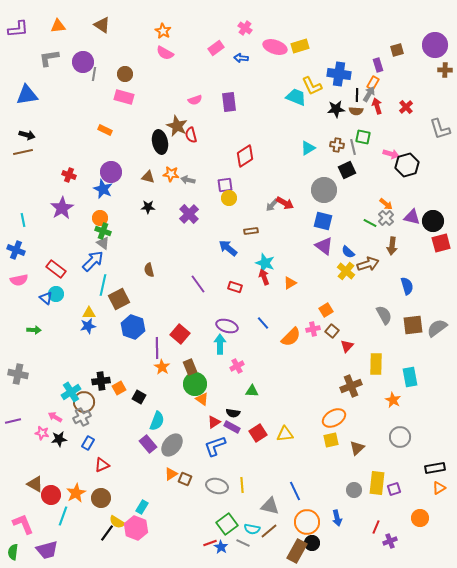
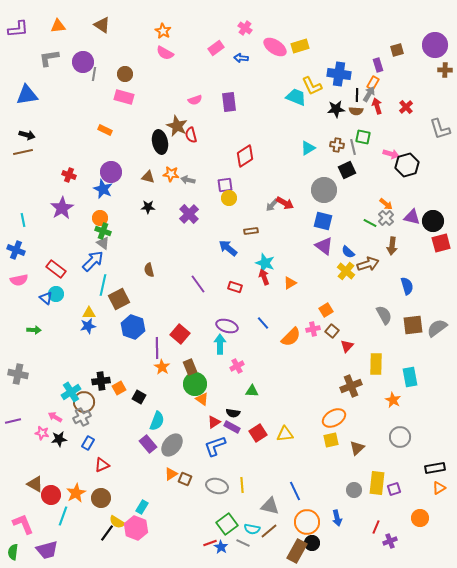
pink ellipse at (275, 47): rotated 15 degrees clockwise
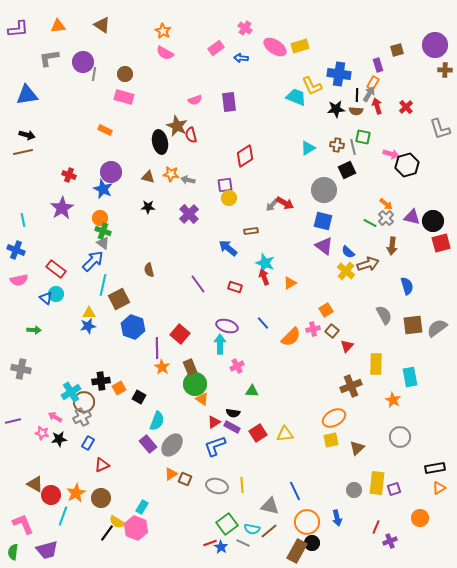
gray cross at (18, 374): moved 3 px right, 5 px up
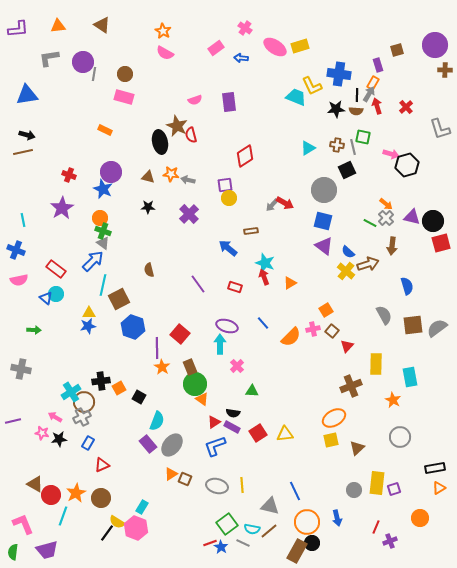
pink cross at (237, 366): rotated 16 degrees counterclockwise
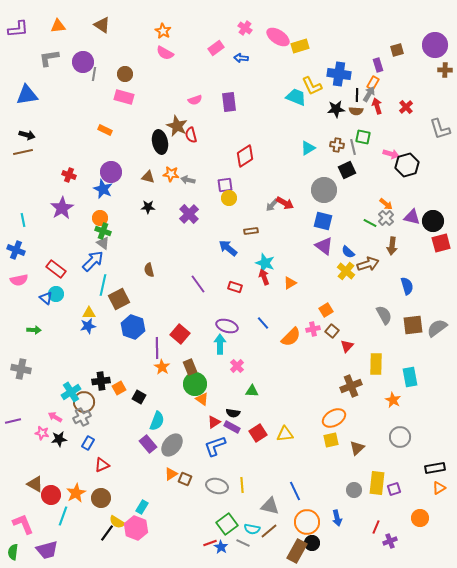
pink ellipse at (275, 47): moved 3 px right, 10 px up
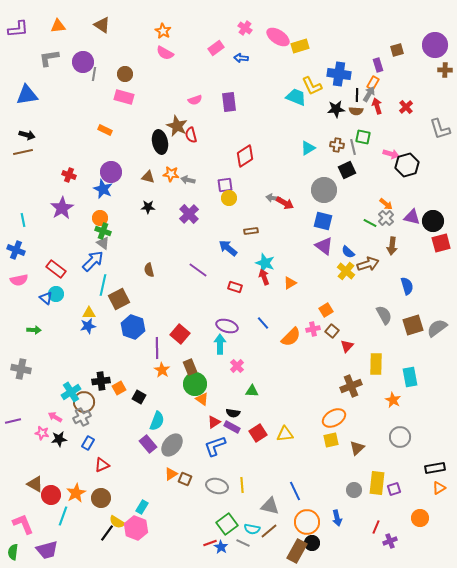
gray arrow at (272, 205): moved 1 px right, 7 px up; rotated 56 degrees clockwise
purple line at (198, 284): moved 14 px up; rotated 18 degrees counterclockwise
brown square at (413, 325): rotated 10 degrees counterclockwise
orange star at (162, 367): moved 3 px down
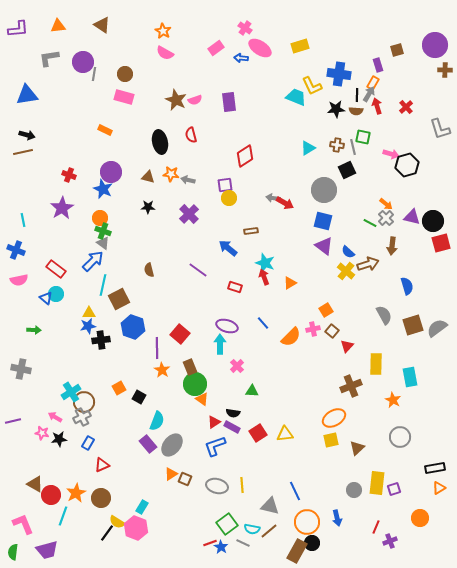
pink ellipse at (278, 37): moved 18 px left, 11 px down
brown star at (177, 126): moved 1 px left, 26 px up
black cross at (101, 381): moved 41 px up
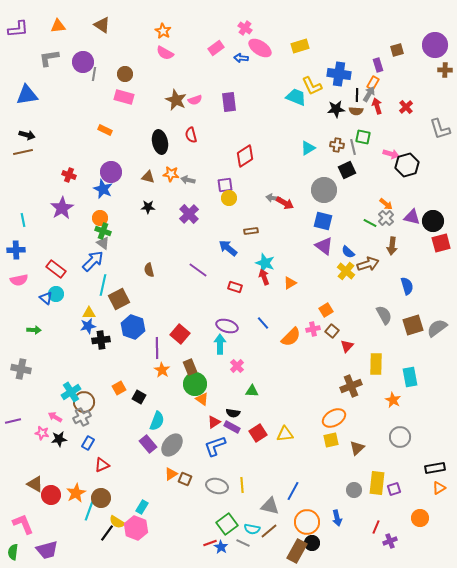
blue cross at (16, 250): rotated 24 degrees counterclockwise
blue line at (295, 491): moved 2 px left; rotated 54 degrees clockwise
cyan line at (63, 516): moved 26 px right, 5 px up
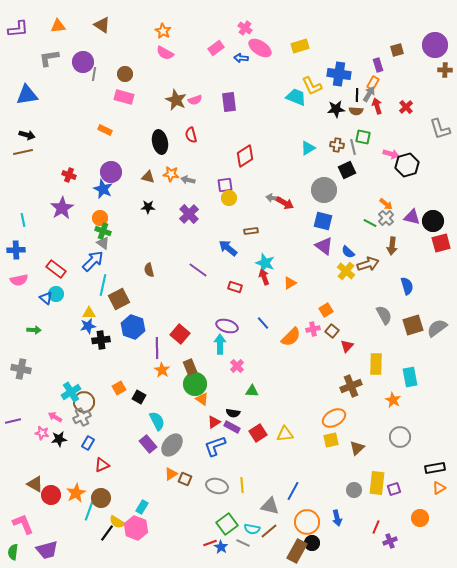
cyan semicircle at (157, 421): rotated 48 degrees counterclockwise
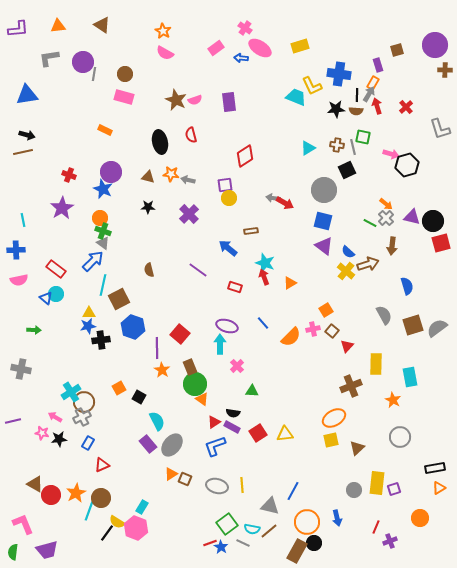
black circle at (312, 543): moved 2 px right
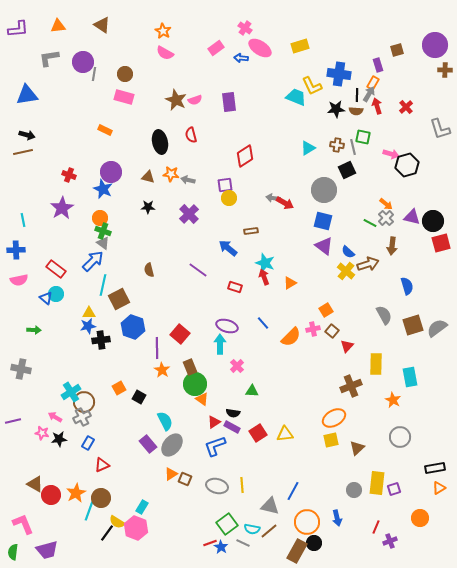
cyan semicircle at (157, 421): moved 8 px right
